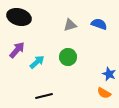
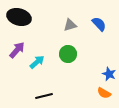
blue semicircle: rotated 28 degrees clockwise
green circle: moved 3 px up
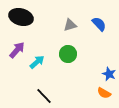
black ellipse: moved 2 px right
black line: rotated 60 degrees clockwise
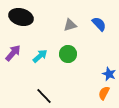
purple arrow: moved 4 px left, 3 px down
cyan arrow: moved 3 px right, 6 px up
orange semicircle: rotated 88 degrees clockwise
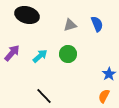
black ellipse: moved 6 px right, 2 px up
blue semicircle: moved 2 px left; rotated 21 degrees clockwise
purple arrow: moved 1 px left
blue star: rotated 16 degrees clockwise
orange semicircle: moved 3 px down
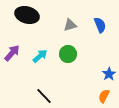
blue semicircle: moved 3 px right, 1 px down
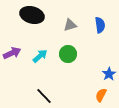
black ellipse: moved 5 px right
blue semicircle: rotated 14 degrees clockwise
purple arrow: rotated 24 degrees clockwise
orange semicircle: moved 3 px left, 1 px up
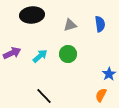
black ellipse: rotated 20 degrees counterclockwise
blue semicircle: moved 1 px up
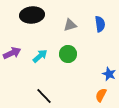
blue star: rotated 16 degrees counterclockwise
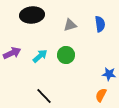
green circle: moved 2 px left, 1 px down
blue star: rotated 16 degrees counterclockwise
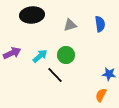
black line: moved 11 px right, 21 px up
